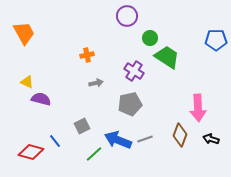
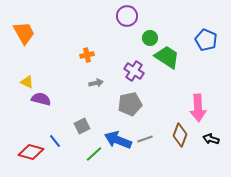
blue pentagon: moved 10 px left; rotated 25 degrees clockwise
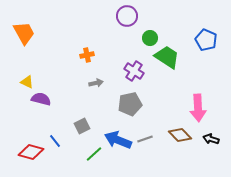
brown diamond: rotated 65 degrees counterclockwise
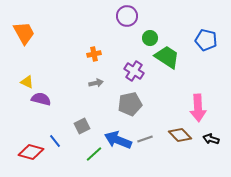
blue pentagon: rotated 10 degrees counterclockwise
orange cross: moved 7 px right, 1 px up
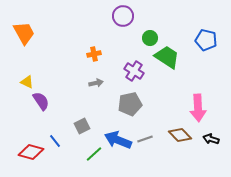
purple circle: moved 4 px left
purple semicircle: moved 2 px down; rotated 42 degrees clockwise
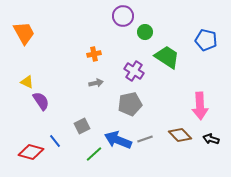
green circle: moved 5 px left, 6 px up
pink arrow: moved 2 px right, 2 px up
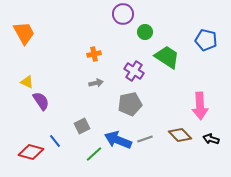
purple circle: moved 2 px up
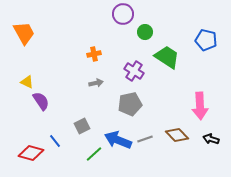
brown diamond: moved 3 px left
red diamond: moved 1 px down
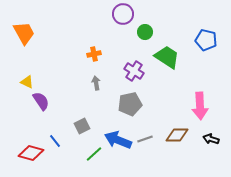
gray arrow: rotated 88 degrees counterclockwise
brown diamond: rotated 45 degrees counterclockwise
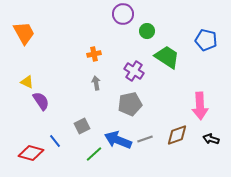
green circle: moved 2 px right, 1 px up
brown diamond: rotated 20 degrees counterclockwise
